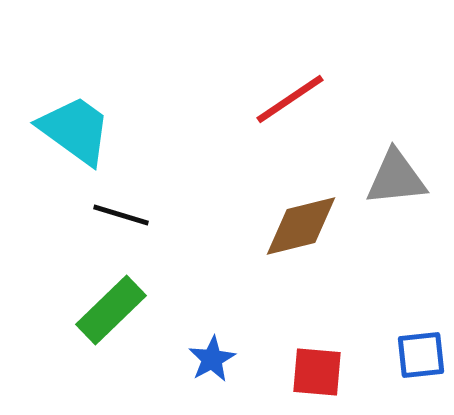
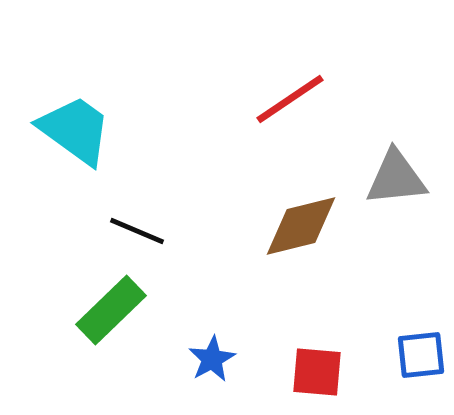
black line: moved 16 px right, 16 px down; rotated 6 degrees clockwise
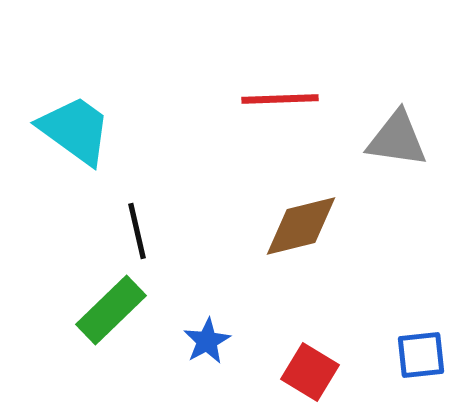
red line: moved 10 px left; rotated 32 degrees clockwise
gray triangle: moved 1 px right, 39 px up; rotated 14 degrees clockwise
black line: rotated 54 degrees clockwise
blue star: moved 5 px left, 18 px up
red square: moved 7 px left; rotated 26 degrees clockwise
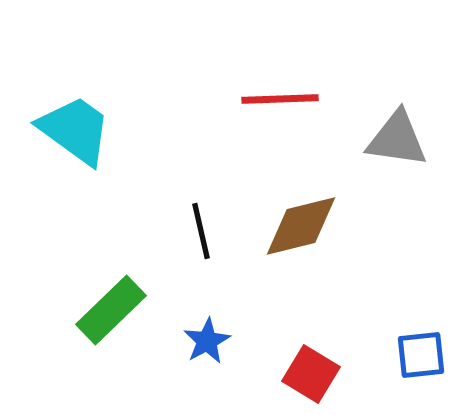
black line: moved 64 px right
red square: moved 1 px right, 2 px down
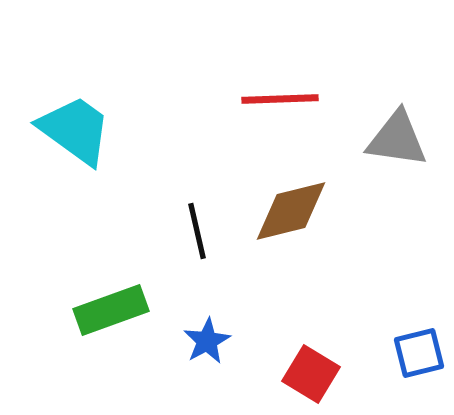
brown diamond: moved 10 px left, 15 px up
black line: moved 4 px left
green rectangle: rotated 24 degrees clockwise
blue square: moved 2 px left, 2 px up; rotated 8 degrees counterclockwise
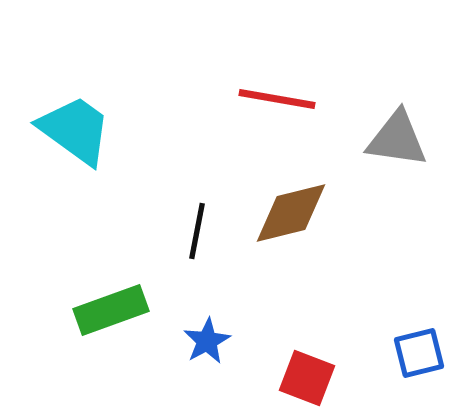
red line: moved 3 px left; rotated 12 degrees clockwise
brown diamond: moved 2 px down
black line: rotated 24 degrees clockwise
red square: moved 4 px left, 4 px down; rotated 10 degrees counterclockwise
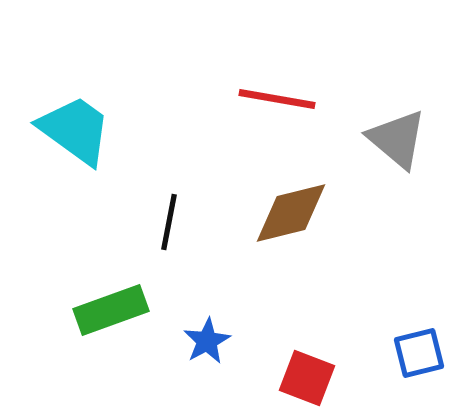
gray triangle: rotated 32 degrees clockwise
black line: moved 28 px left, 9 px up
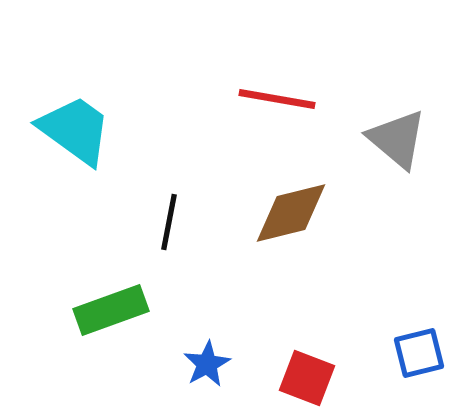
blue star: moved 23 px down
